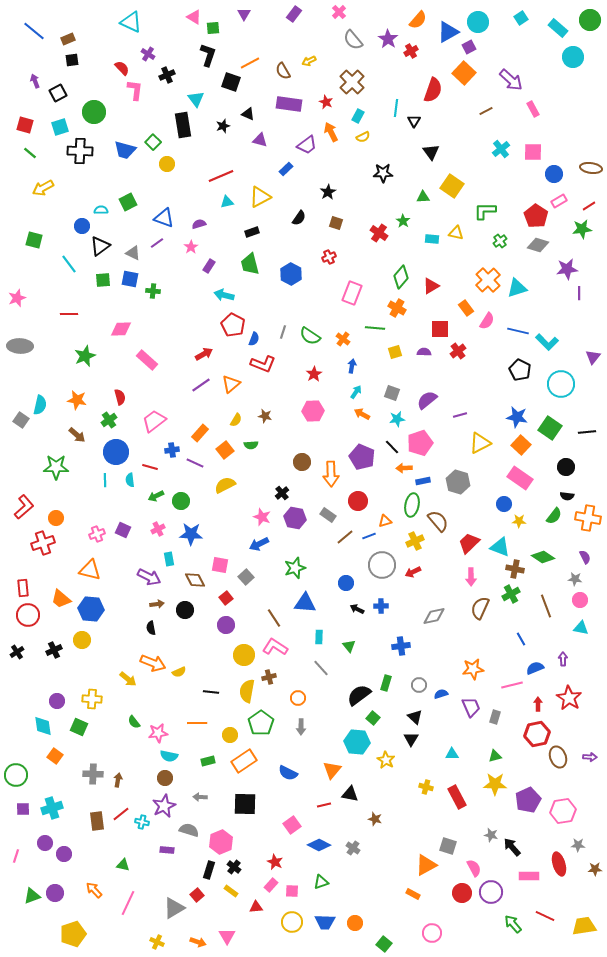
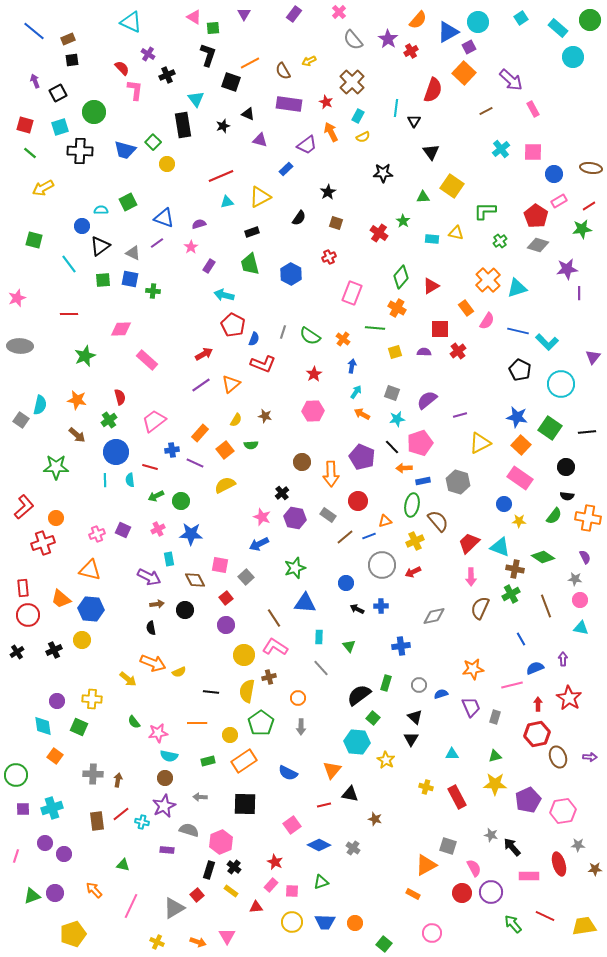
pink line at (128, 903): moved 3 px right, 3 px down
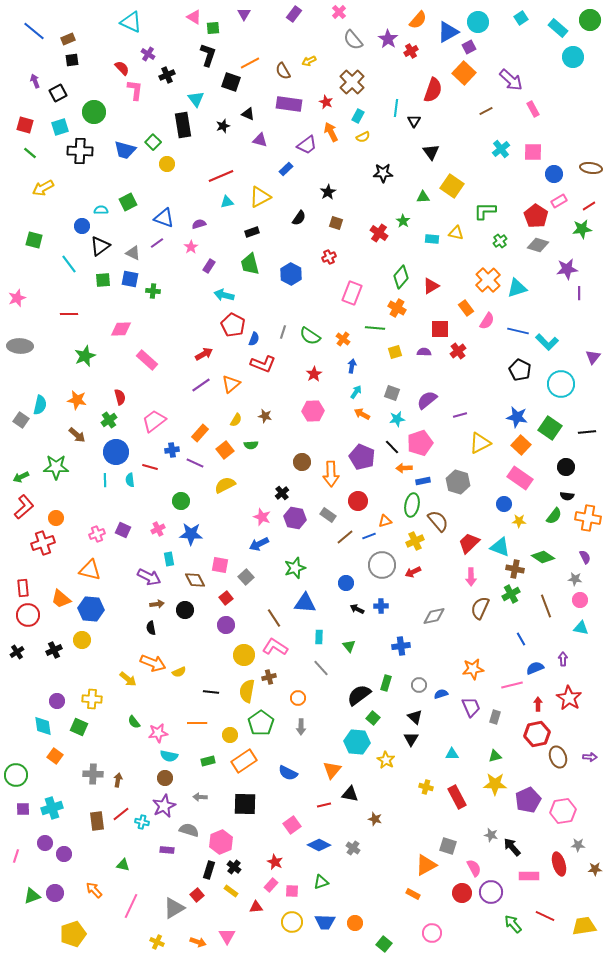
green arrow at (156, 496): moved 135 px left, 19 px up
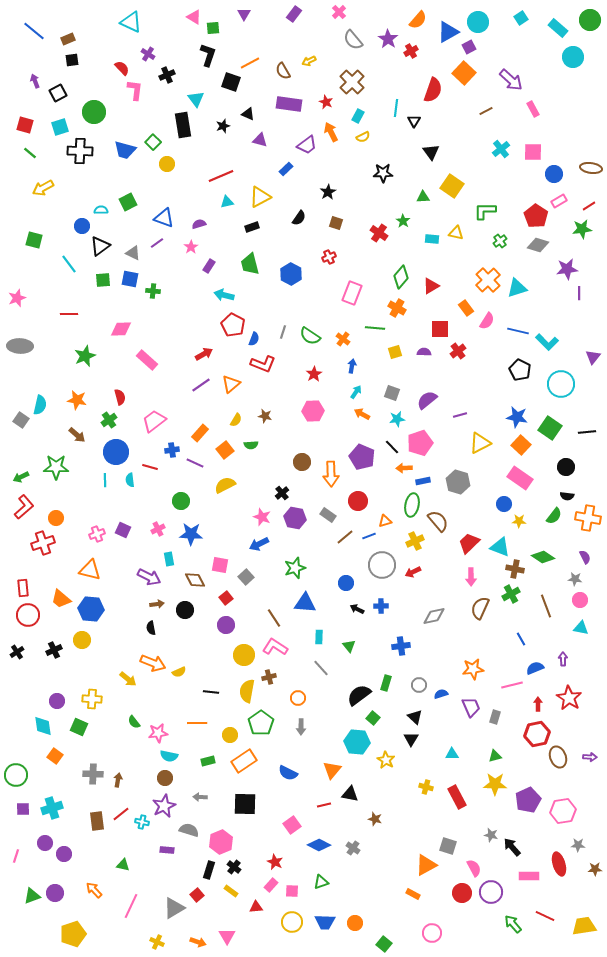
black rectangle at (252, 232): moved 5 px up
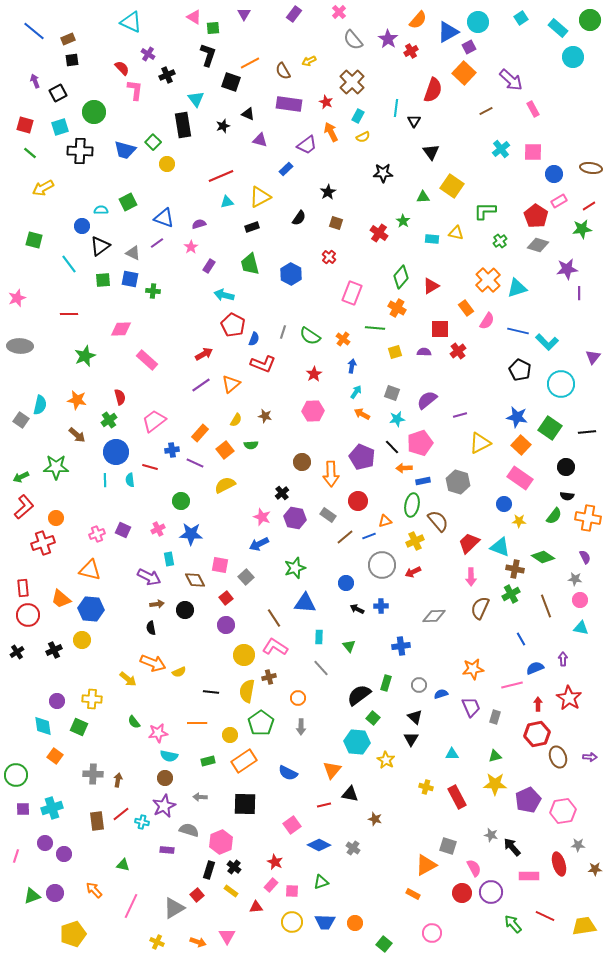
red cross at (329, 257): rotated 24 degrees counterclockwise
gray diamond at (434, 616): rotated 10 degrees clockwise
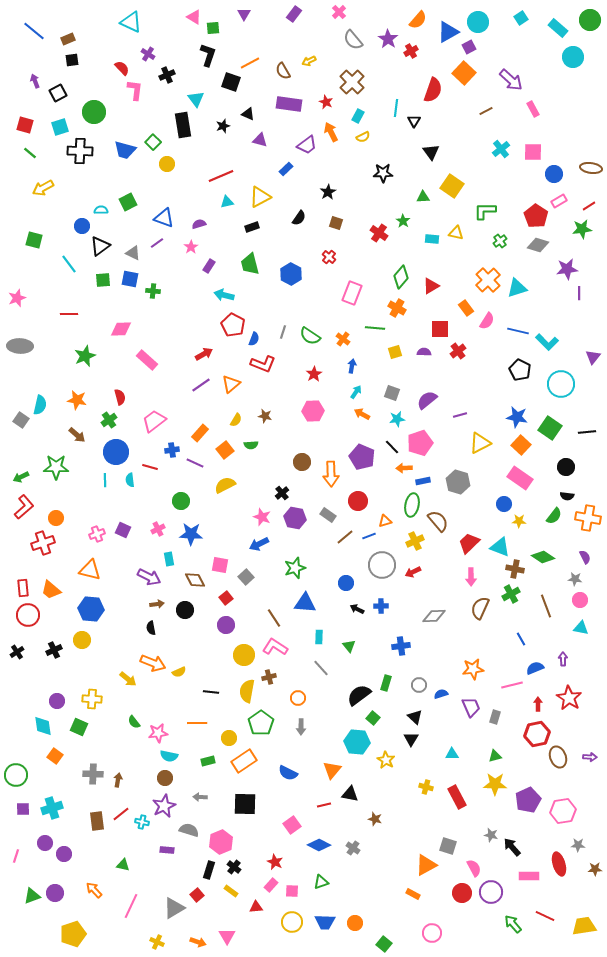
orange trapezoid at (61, 599): moved 10 px left, 9 px up
yellow circle at (230, 735): moved 1 px left, 3 px down
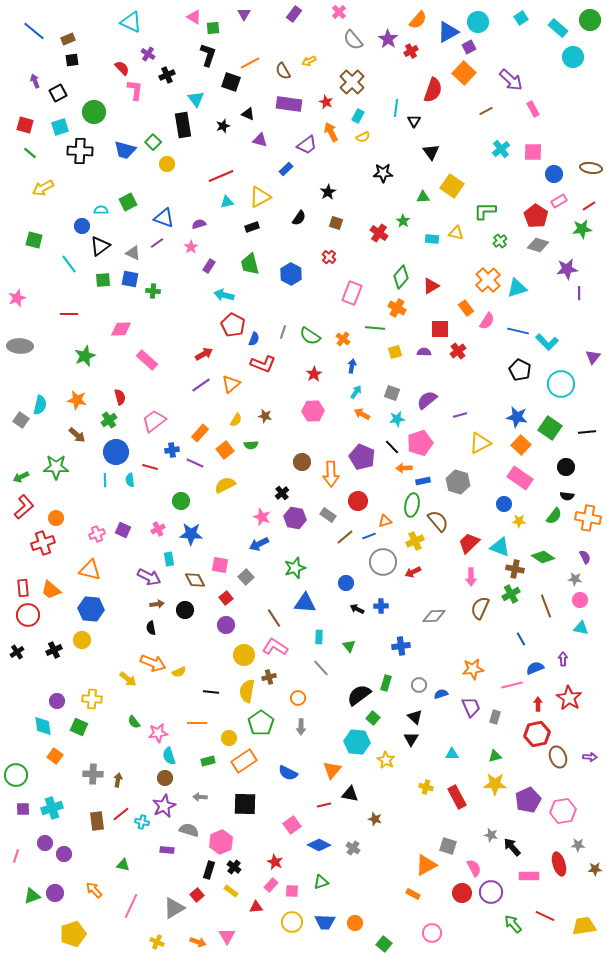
gray circle at (382, 565): moved 1 px right, 3 px up
cyan semicircle at (169, 756): rotated 60 degrees clockwise
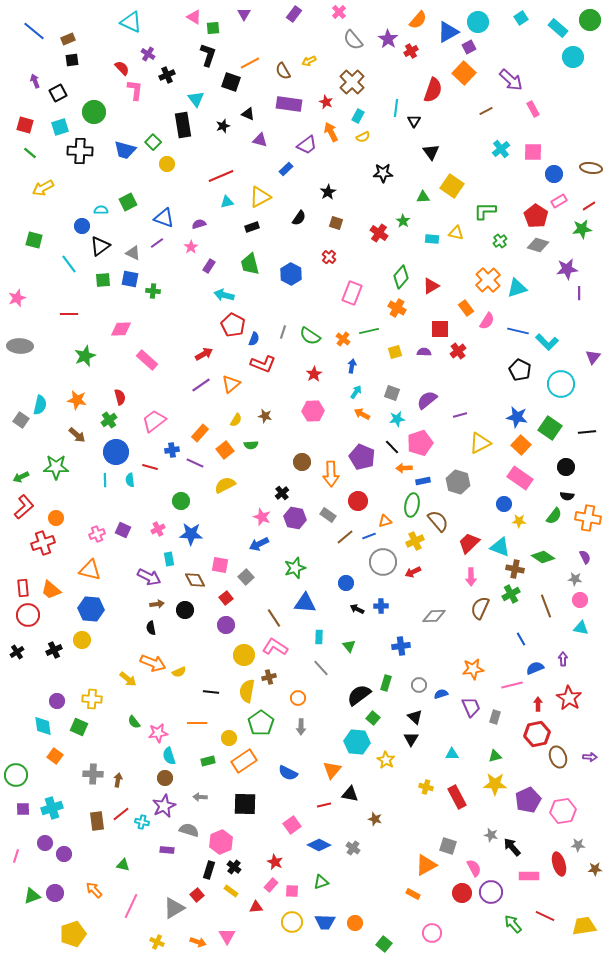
green line at (375, 328): moved 6 px left, 3 px down; rotated 18 degrees counterclockwise
